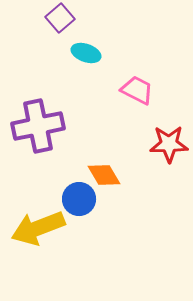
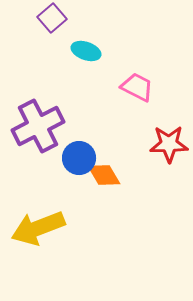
purple square: moved 8 px left
cyan ellipse: moved 2 px up
pink trapezoid: moved 3 px up
purple cross: rotated 15 degrees counterclockwise
blue circle: moved 41 px up
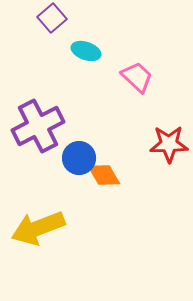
pink trapezoid: moved 10 px up; rotated 16 degrees clockwise
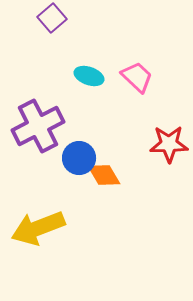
cyan ellipse: moved 3 px right, 25 px down
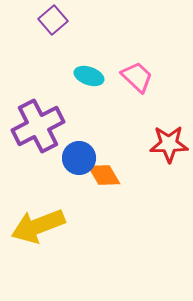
purple square: moved 1 px right, 2 px down
yellow arrow: moved 2 px up
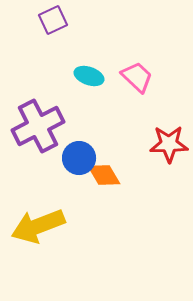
purple square: rotated 16 degrees clockwise
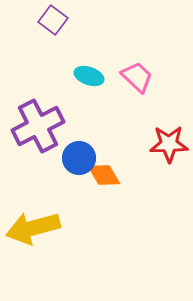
purple square: rotated 28 degrees counterclockwise
yellow arrow: moved 5 px left, 2 px down; rotated 6 degrees clockwise
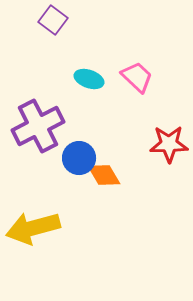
cyan ellipse: moved 3 px down
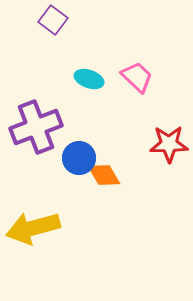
purple cross: moved 2 px left, 1 px down; rotated 6 degrees clockwise
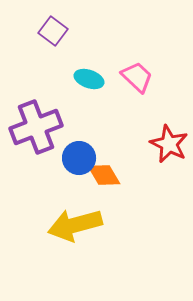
purple square: moved 11 px down
red star: rotated 27 degrees clockwise
yellow arrow: moved 42 px right, 3 px up
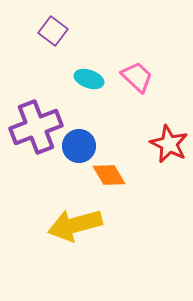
blue circle: moved 12 px up
orange diamond: moved 5 px right
